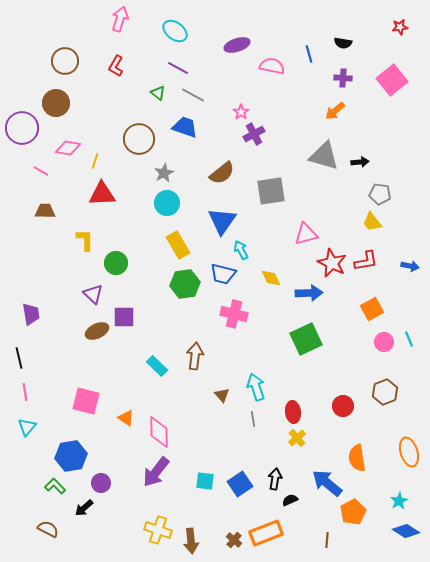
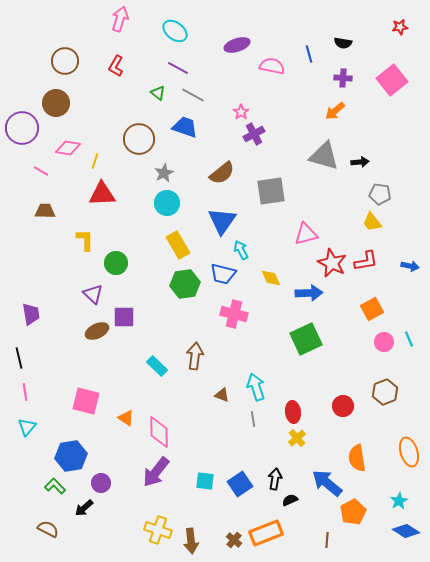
brown triangle at (222, 395): rotated 28 degrees counterclockwise
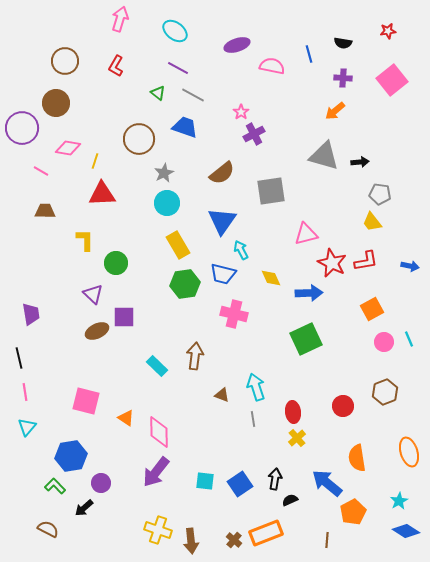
red star at (400, 27): moved 12 px left, 4 px down
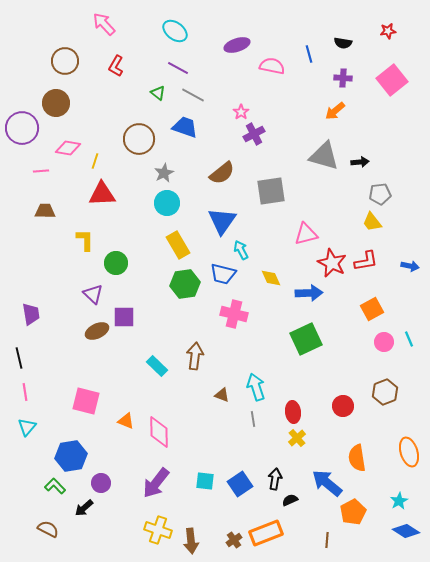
pink arrow at (120, 19): moved 16 px left, 5 px down; rotated 60 degrees counterclockwise
pink line at (41, 171): rotated 35 degrees counterclockwise
gray pentagon at (380, 194): rotated 15 degrees counterclockwise
orange triangle at (126, 418): moved 3 px down; rotated 12 degrees counterclockwise
purple arrow at (156, 472): moved 11 px down
brown cross at (234, 540): rotated 14 degrees clockwise
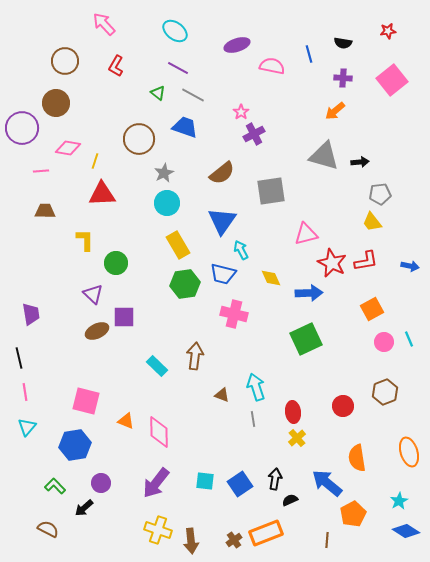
blue hexagon at (71, 456): moved 4 px right, 11 px up
orange pentagon at (353, 512): moved 2 px down
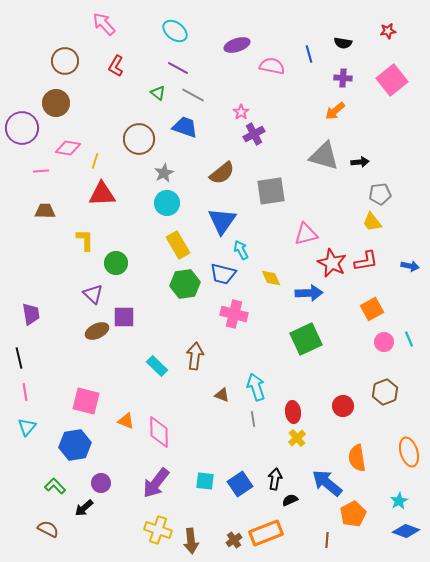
blue diamond at (406, 531): rotated 12 degrees counterclockwise
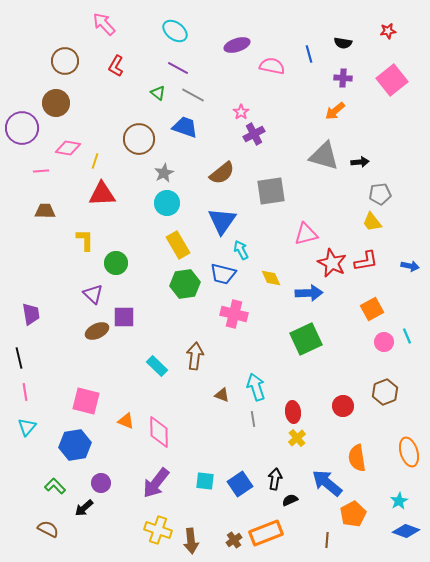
cyan line at (409, 339): moved 2 px left, 3 px up
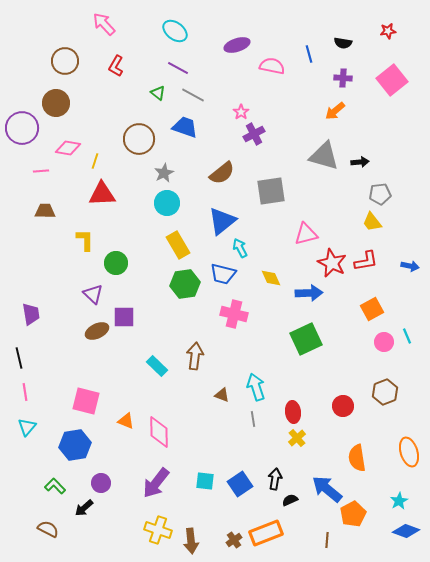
blue triangle at (222, 221): rotated 16 degrees clockwise
cyan arrow at (241, 250): moved 1 px left, 2 px up
blue arrow at (327, 483): moved 6 px down
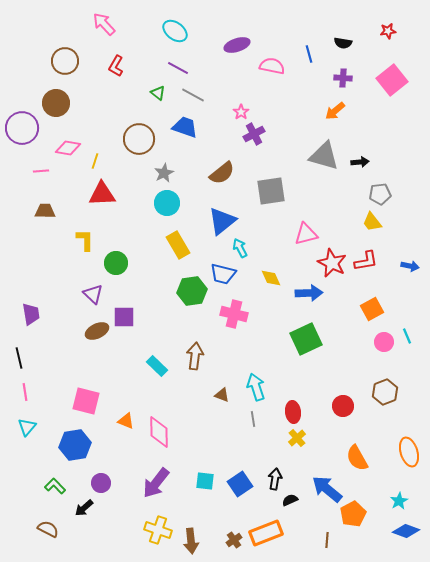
green hexagon at (185, 284): moved 7 px right, 7 px down
orange semicircle at (357, 458): rotated 20 degrees counterclockwise
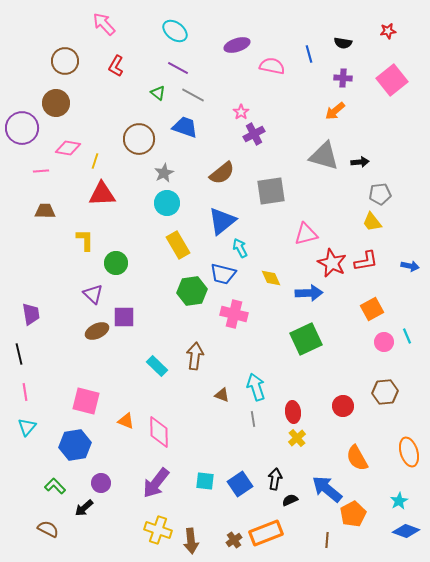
black line at (19, 358): moved 4 px up
brown hexagon at (385, 392): rotated 15 degrees clockwise
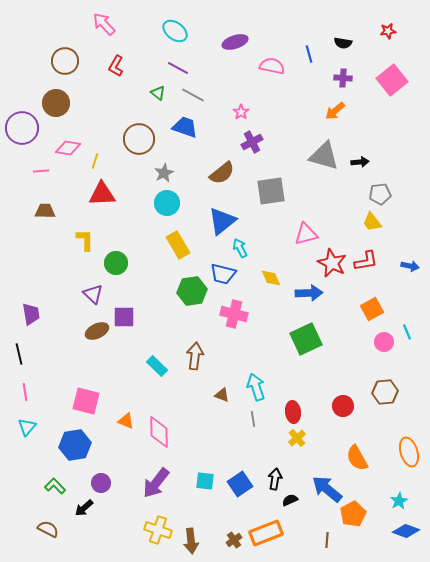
purple ellipse at (237, 45): moved 2 px left, 3 px up
purple cross at (254, 134): moved 2 px left, 8 px down
cyan line at (407, 336): moved 4 px up
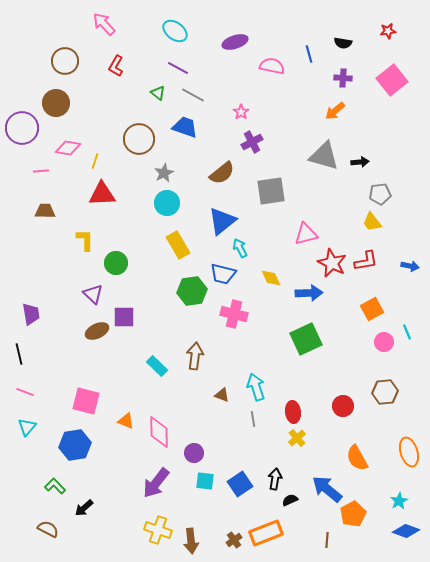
pink line at (25, 392): rotated 60 degrees counterclockwise
purple circle at (101, 483): moved 93 px right, 30 px up
